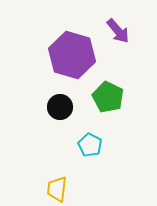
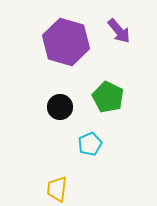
purple arrow: moved 1 px right
purple hexagon: moved 6 px left, 13 px up
cyan pentagon: moved 1 px up; rotated 20 degrees clockwise
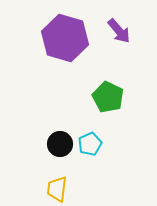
purple hexagon: moved 1 px left, 4 px up
black circle: moved 37 px down
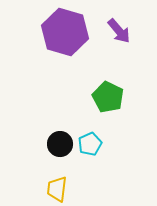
purple hexagon: moved 6 px up
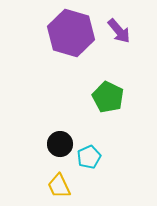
purple hexagon: moved 6 px right, 1 px down
cyan pentagon: moved 1 px left, 13 px down
yellow trapezoid: moved 2 px right, 3 px up; rotated 32 degrees counterclockwise
